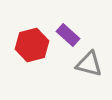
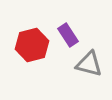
purple rectangle: rotated 15 degrees clockwise
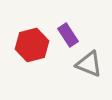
gray triangle: rotated 8 degrees clockwise
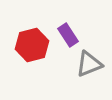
gray triangle: rotated 44 degrees counterclockwise
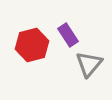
gray triangle: rotated 28 degrees counterclockwise
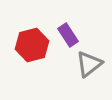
gray triangle: rotated 12 degrees clockwise
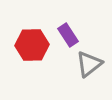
red hexagon: rotated 12 degrees clockwise
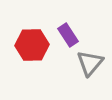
gray triangle: moved 1 px right, 1 px up; rotated 12 degrees counterclockwise
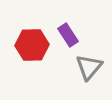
gray triangle: moved 1 px left, 4 px down
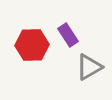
gray triangle: rotated 20 degrees clockwise
